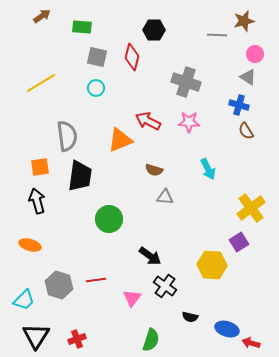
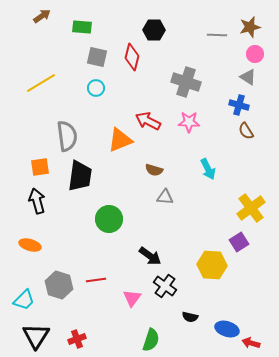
brown star at (244, 21): moved 6 px right, 6 px down
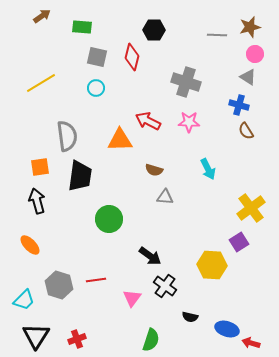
orange triangle at (120, 140): rotated 20 degrees clockwise
orange ellipse at (30, 245): rotated 30 degrees clockwise
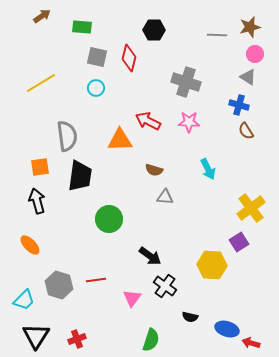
red diamond at (132, 57): moved 3 px left, 1 px down
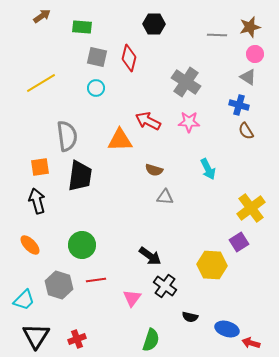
black hexagon at (154, 30): moved 6 px up
gray cross at (186, 82): rotated 16 degrees clockwise
green circle at (109, 219): moved 27 px left, 26 px down
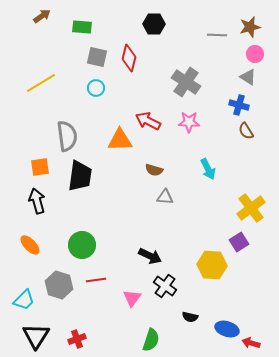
black arrow at (150, 256): rotated 10 degrees counterclockwise
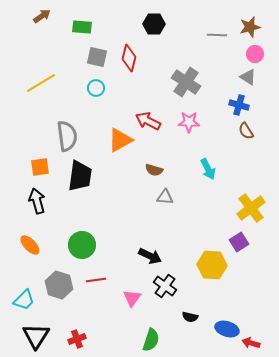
orange triangle at (120, 140): rotated 28 degrees counterclockwise
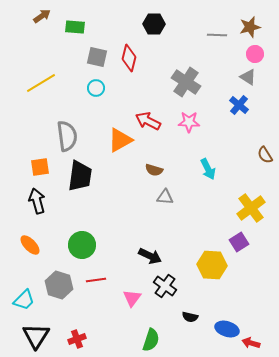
green rectangle at (82, 27): moved 7 px left
blue cross at (239, 105): rotated 24 degrees clockwise
brown semicircle at (246, 131): moved 19 px right, 24 px down
